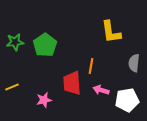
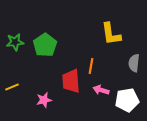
yellow L-shape: moved 2 px down
red trapezoid: moved 1 px left, 2 px up
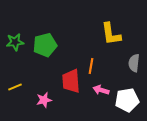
green pentagon: rotated 20 degrees clockwise
yellow line: moved 3 px right
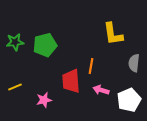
yellow L-shape: moved 2 px right
white pentagon: moved 2 px right; rotated 15 degrees counterclockwise
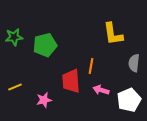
green star: moved 1 px left, 5 px up
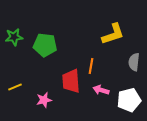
yellow L-shape: rotated 100 degrees counterclockwise
green pentagon: rotated 20 degrees clockwise
gray semicircle: moved 1 px up
white pentagon: rotated 10 degrees clockwise
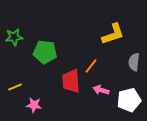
green pentagon: moved 7 px down
orange line: rotated 28 degrees clockwise
pink star: moved 10 px left, 5 px down; rotated 21 degrees clockwise
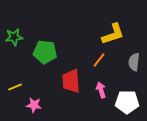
orange line: moved 8 px right, 6 px up
pink arrow: rotated 56 degrees clockwise
white pentagon: moved 2 px left, 2 px down; rotated 15 degrees clockwise
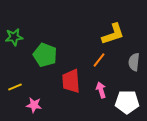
green pentagon: moved 3 px down; rotated 15 degrees clockwise
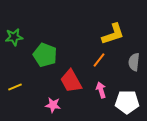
red trapezoid: rotated 25 degrees counterclockwise
pink star: moved 19 px right
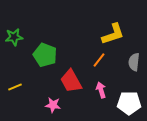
white pentagon: moved 2 px right, 1 px down
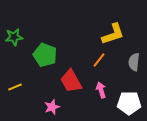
pink star: moved 1 px left, 2 px down; rotated 28 degrees counterclockwise
